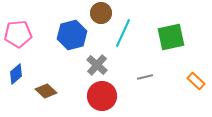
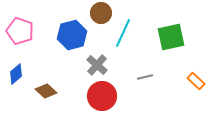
pink pentagon: moved 2 px right, 3 px up; rotated 24 degrees clockwise
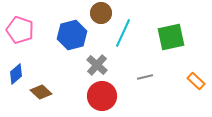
pink pentagon: moved 1 px up
brown diamond: moved 5 px left, 1 px down
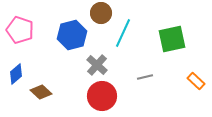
green square: moved 1 px right, 2 px down
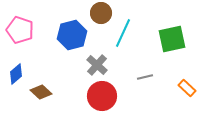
orange rectangle: moved 9 px left, 7 px down
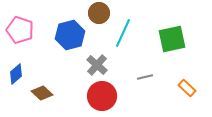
brown circle: moved 2 px left
blue hexagon: moved 2 px left
brown diamond: moved 1 px right, 1 px down
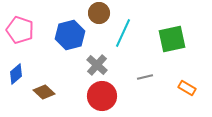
orange rectangle: rotated 12 degrees counterclockwise
brown diamond: moved 2 px right, 1 px up
